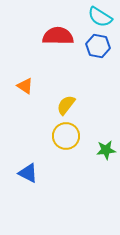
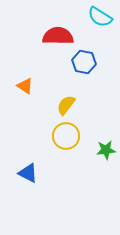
blue hexagon: moved 14 px left, 16 px down
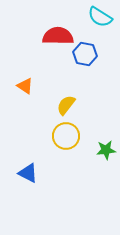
blue hexagon: moved 1 px right, 8 px up
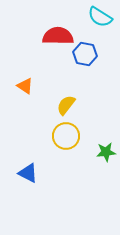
green star: moved 2 px down
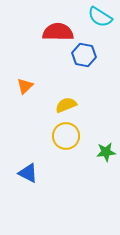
red semicircle: moved 4 px up
blue hexagon: moved 1 px left, 1 px down
orange triangle: rotated 42 degrees clockwise
yellow semicircle: rotated 30 degrees clockwise
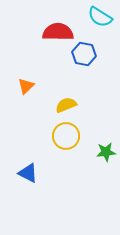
blue hexagon: moved 1 px up
orange triangle: moved 1 px right
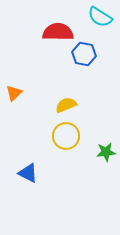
orange triangle: moved 12 px left, 7 px down
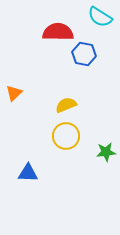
blue triangle: rotated 25 degrees counterclockwise
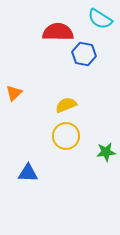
cyan semicircle: moved 2 px down
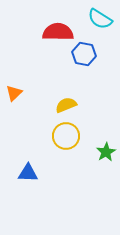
green star: rotated 24 degrees counterclockwise
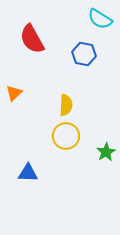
red semicircle: moved 26 px left, 7 px down; rotated 120 degrees counterclockwise
yellow semicircle: rotated 115 degrees clockwise
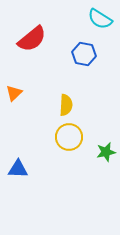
red semicircle: rotated 100 degrees counterclockwise
yellow circle: moved 3 px right, 1 px down
green star: rotated 18 degrees clockwise
blue triangle: moved 10 px left, 4 px up
